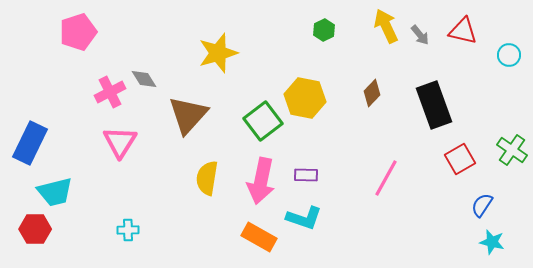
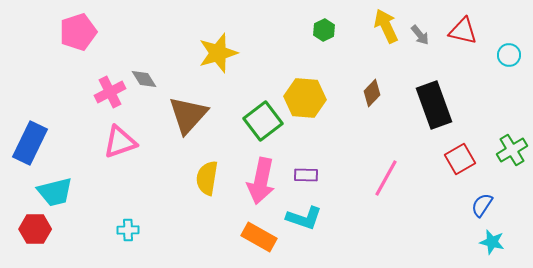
yellow hexagon: rotated 6 degrees counterclockwise
pink triangle: rotated 39 degrees clockwise
green cross: rotated 24 degrees clockwise
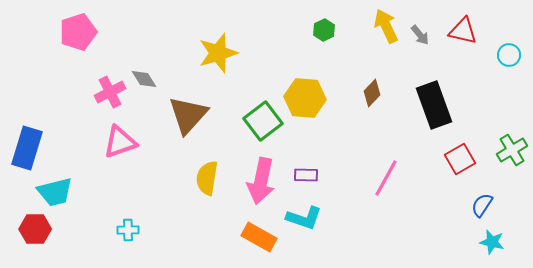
blue rectangle: moved 3 px left, 5 px down; rotated 9 degrees counterclockwise
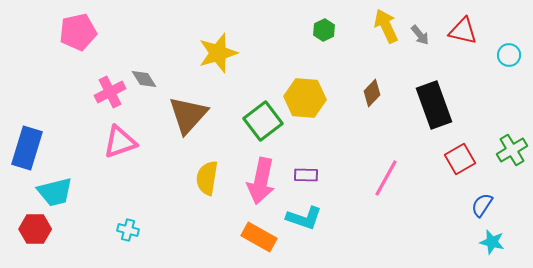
pink pentagon: rotated 6 degrees clockwise
cyan cross: rotated 15 degrees clockwise
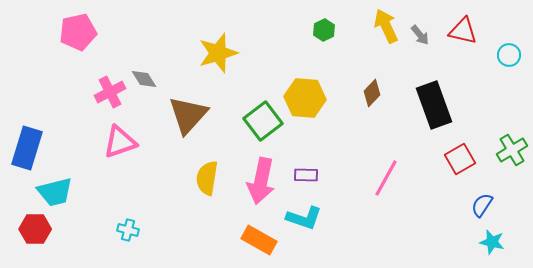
orange rectangle: moved 3 px down
